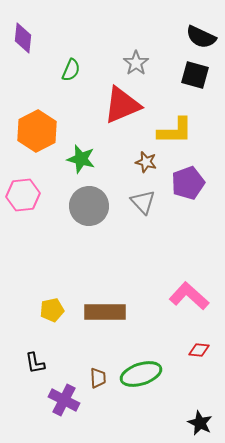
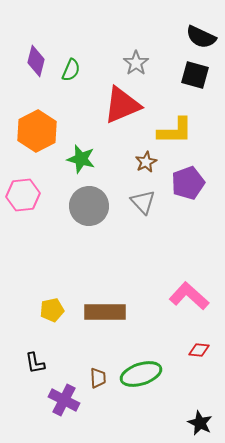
purple diamond: moved 13 px right, 23 px down; rotated 8 degrees clockwise
brown star: rotated 30 degrees clockwise
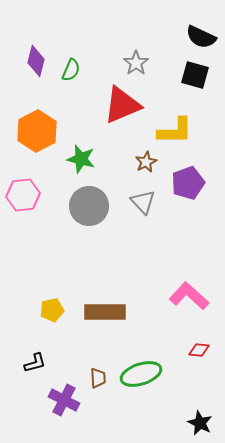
black L-shape: rotated 95 degrees counterclockwise
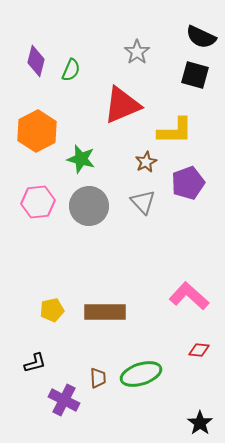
gray star: moved 1 px right, 11 px up
pink hexagon: moved 15 px right, 7 px down
black star: rotated 10 degrees clockwise
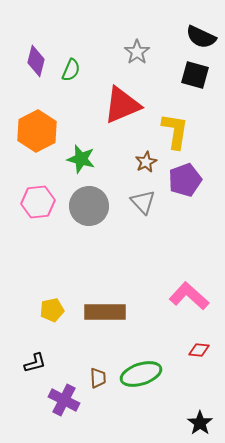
yellow L-shape: rotated 81 degrees counterclockwise
purple pentagon: moved 3 px left, 3 px up
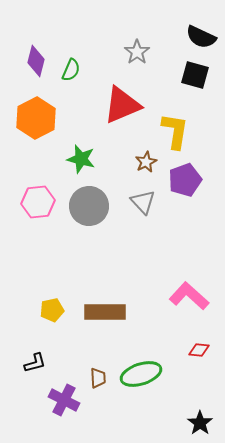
orange hexagon: moved 1 px left, 13 px up
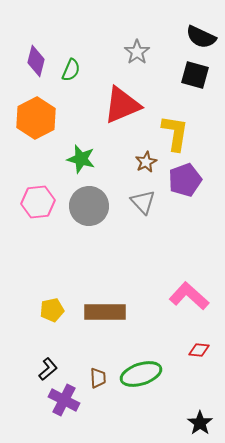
yellow L-shape: moved 2 px down
black L-shape: moved 13 px right, 6 px down; rotated 25 degrees counterclockwise
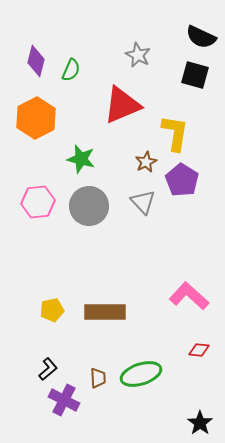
gray star: moved 1 px right, 3 px down; rotated 10 degrees counterclockwise
purple pentagon: moved 3 px left; rotated 20 degrees counterclockwise
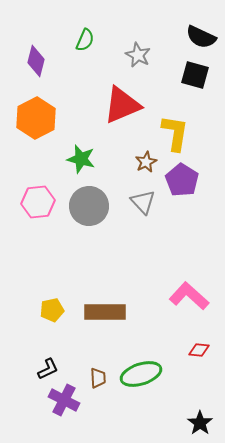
green semicircle: moved 14 px right, 30 px up
black L-shape: rotated 15 degrees clockwise
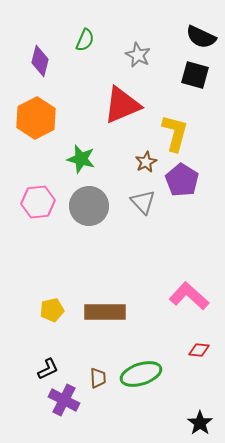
purple diamond: moved 4 px right
yellow L-shape: rotated 6 degrees clockwise
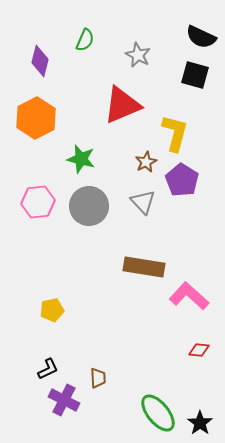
brown rectangle: moved 39 px right, 45 px up; rotated 9 degrees clockwise
green ellipse: moved 17 px right, 39 px down; rotated 69 degrees clockwise
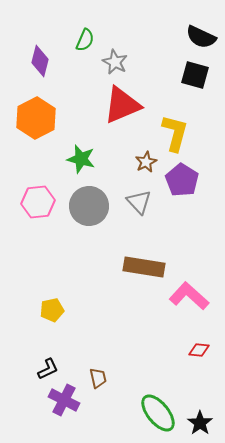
gray star: moved 23 px left, 7 px down
gray triangle: moved 4 px left
brown trapezoid: rotated 10 degrees counterclockwise
